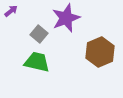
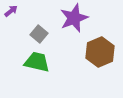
purple star: moved 8 px right
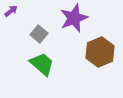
green trapezoid: moved 5 px right, 2 px down; rotated 28 degrees clockwise
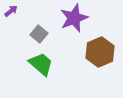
green trapezoid: moved 1 px left
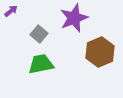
green trapezoid: rotated 52 degrees counterclockwise
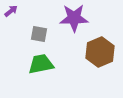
purple star: rotated 20 degrees clockwise
gray square: rotated 30 degrees counterclockwise
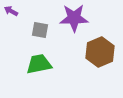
purple arrow: rotated 112 degrees counterclockwise
gray square: moved 1 px right, 4 px up
green trapezoid: moved 2 px left
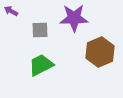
gray square: rotated 12 degrees counterclockwise
green trapezoid: moved 2 px right, 1 px down; rotated 16 degrees counterclockwise
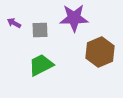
purple arrow: moved 3 px right, 12 px down
